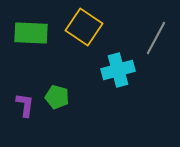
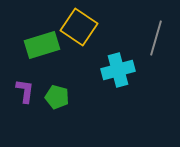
yellow square: moved 5 px left
green rectangle: moved 11 px right, 12 px down; rotated 20 degrees counterclockwise
gray line: rotated 12 degrees counterclockwise
purple L-shape: moved 14 px up
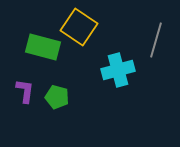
gray line: moved 2 px down
green rectangle: moved 1 px right, 2 px down; rotated 32 degrees clockwise
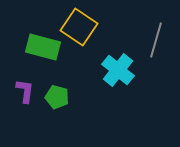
cyan cross: rotated 36 degrees counterclockwise
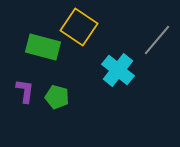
gray line: moved 1 px right; rotated 24 degrees clockwise
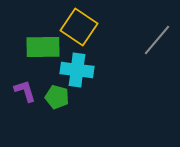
green rectangle: rotated 16 degrees counterclockwise
cyan cross: moved 41 px left; rotated 32 degrees counterclockwise
purple L-shape: rotated 25 degrees counterclockwise
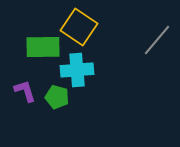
cyan cross: rotated 12 degrees counterclockwise
